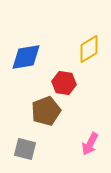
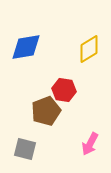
blue diamond: moved 10 px up
red hexagon: moved 7 px down
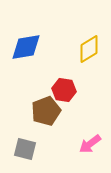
pink arrow: rotated 25 degrees clockwise
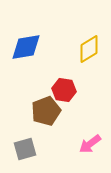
gray square: rotated 30 degrees counterclockwise
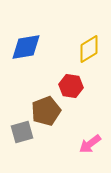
red hexagon: moved 7 px right, 4 px up
gray square: moved 3 px left, 17 px up
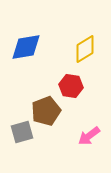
yellow diamond: moved 4 px left
pink arrow: moved 1 px left, 8 px up
